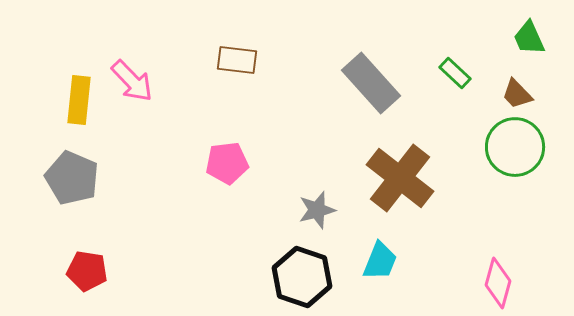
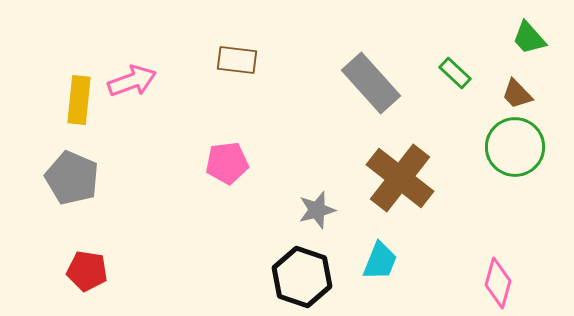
green trapezoid: rotated 18 degrees counterclockwise
pink arrow: rotated 66 degrees counterclockwise
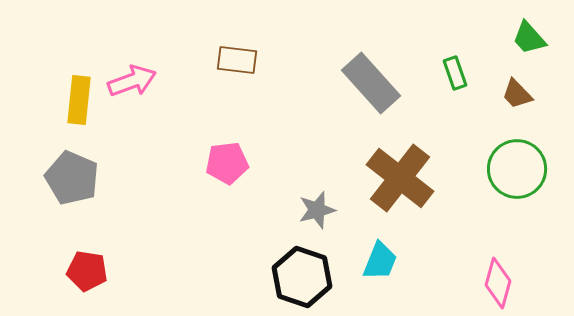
green rectangle: rotated 28 degrees clockwise
green circle: moved 2 px right, 22 px down
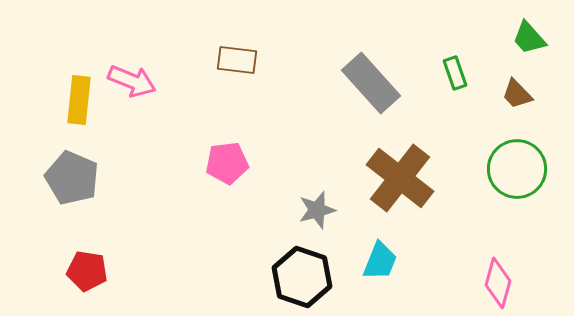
pink arrow: rotated 42 degrees clockwise
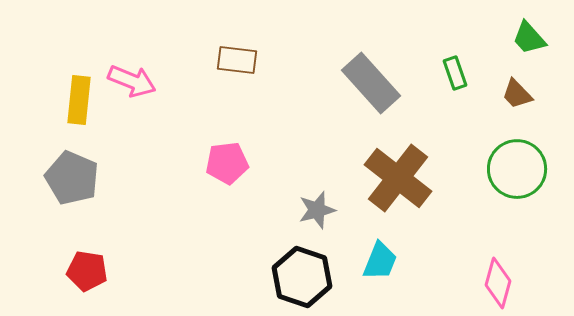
brown cross: moved 2 px left
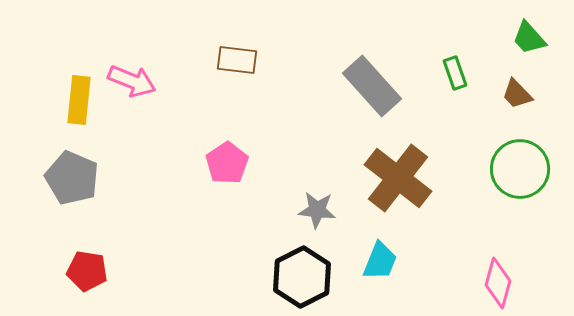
gray rectangle: moved 1 px right, 3 px down
pink pentagon: rotated 27 degrees counterclockwise
green circle: moved 3 px right
gray star: rotated 21 degrees clockwise
black hexagon: rotated 14 degrees clockwise
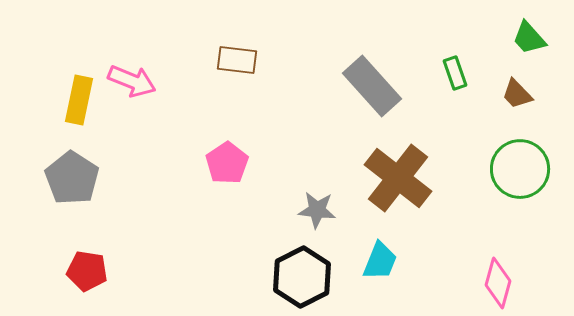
yellow rectangle: rotated 6 degrees clockwise
gray pentagon: rotated 10 degrees clockwise
